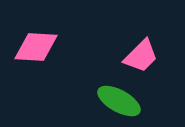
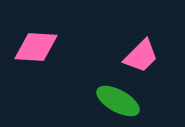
green ellipse: moved 1 px left
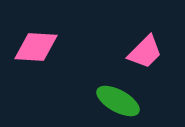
pink trapezoid: moved 4 px right, 4 px up
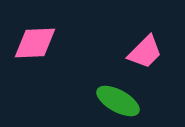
pink diamond: moved 1 px left, 4 px up; rotated 6 degrees counterclockwise
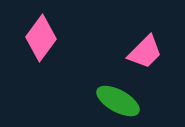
pink diamond: moved 6 px right, 5 px up; rotated 51 degrees counterclockwise
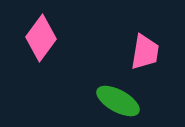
pink trapezoid: rotated 36 degrees counterclockwise
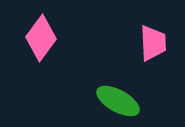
pink trapezoid: moved 8 px right, 9 px up; rotated 12 degrees counterclockwise
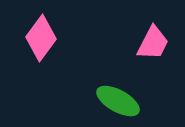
pink trapezoid: rotated 30 degrees clockwise
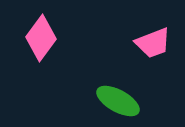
pink trapezoid: rotated 42 degrees clockwise
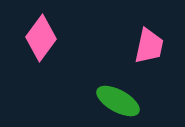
pink trapezoid: moved 4 px left, 3 px down; rotated 57 degrees counterclockwise
